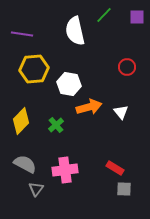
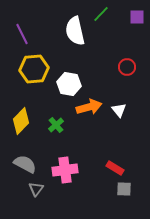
green line: moved 3 px left, 1 px up
purple line: rotated 55 degrees clockwise
white triangle: moved 2 px left, 2 px up
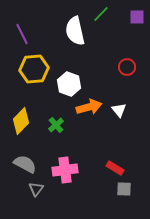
white hexagon: rotated 10 degrees clockwise
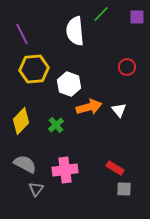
white semicircle: rotated 8 degrees clockwise
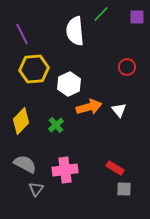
white hexagon: rotated 15 degrees clockwise
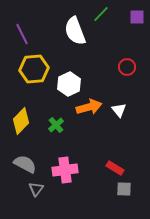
white semicircle: rotated 16 degrees counterclockwise
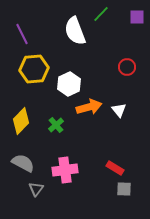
gray semicircle: moved 2 px left, 1 px up
